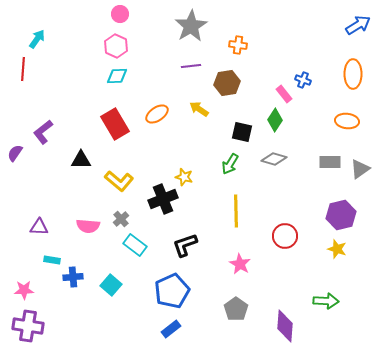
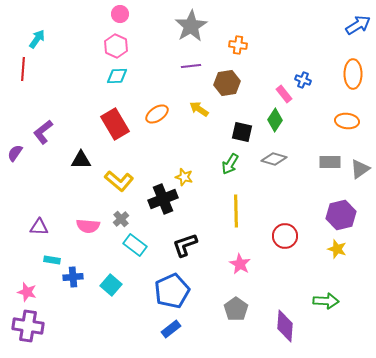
pink star at (24, 290): moved 3 px right, 2 px down; rotated 18 degrees clockwise
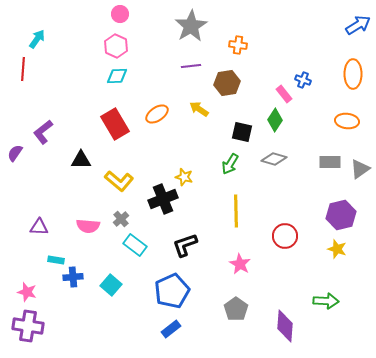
cyan rectangle at (52, 260): moved 4 px right
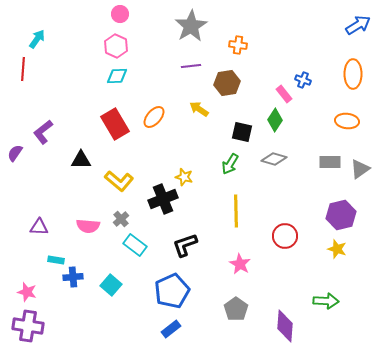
orange ellipse at (157, 114): moved 3 px left, 3 px down; rotated 15 degrees counterclockwise
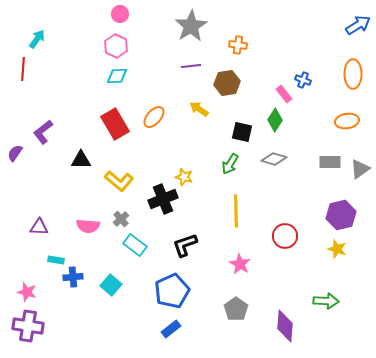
orange ellipse at (347, 121): rotated 15 degrees counterclockwise
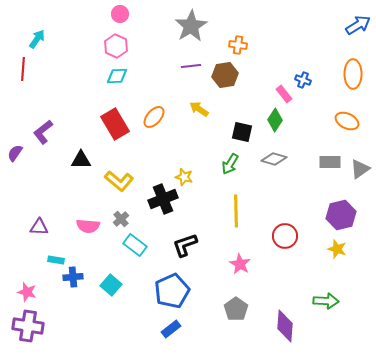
brown hexagon at (227, 83): moved 2 px left, 8 px up
orange ellipse at (347, 121): rotated 35 degrees clockwise
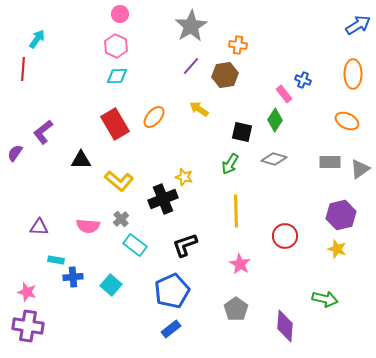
purple line at (191, 66): rotated 42 degrees counterclockwise
green arrow at (326, 301): moved 1 px left, 2 px up; rotated 10 degrees clockwise
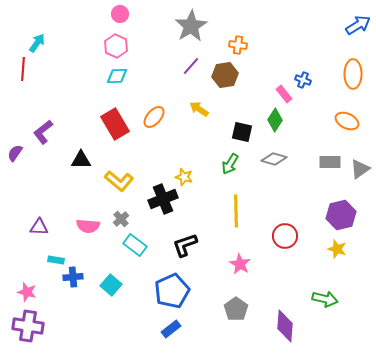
cyan arrow at (37, 39): moved 4 px down
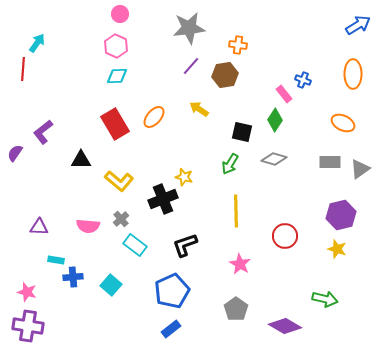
gray star at (191, 26): moved 2 px left, 2 px down; rotated 24 degrees clockwise
orange ellipse at (347, 121): moved 4 px left, 2 px down
purple diamond at (285, 326): rotated 64 degrees counterclockwise
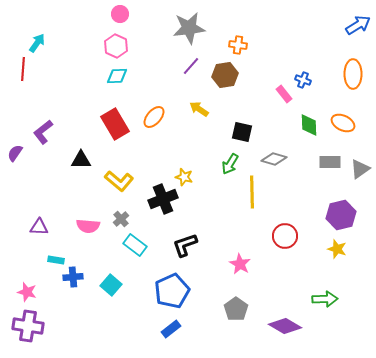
green diamond at (275, 120): moved 34 px right, 5 px down; rotated 35 degrees counterclockwise
yellow line at (236, 211): moved 16 px right, 19 px up
green arrow at (325, 299): rotated 15 degrees counterclockwise
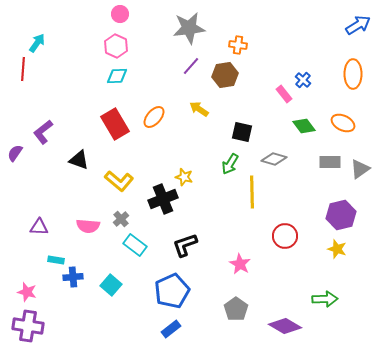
blue cross at (303, 80): rotated 21 degrees clockwise
green diamond at (309, 125): moved 5 px left, 1 px down; rotated 35 degrees counterclockwise
black triangle at (81, 160): moved 2 px left; rotated 20 degrees clockwise
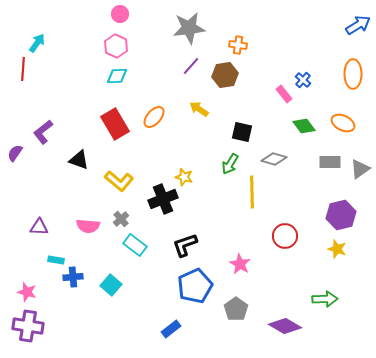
blue pentagon at (172, 291): moved 23 px right, 5 px up
